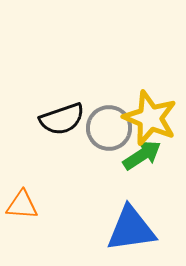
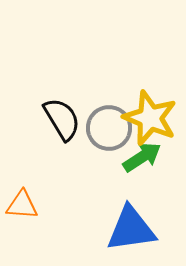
black semicircle: rotated 102 degrees counterclockwise
green arrow: moved 2 px down
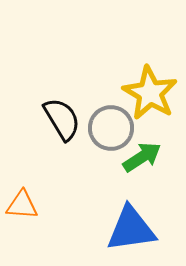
yellow star: moved 25 px up; rotated 8 degrees clockwise
gray circle: moved 2 px right
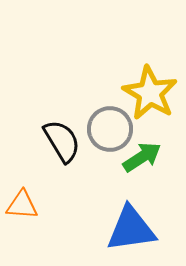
black semicircle: moved 22 px down
gray circle: moved 1 px left, 1 px down
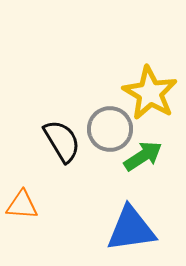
green arrow: moved 1 px right, 1 px up
